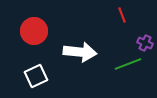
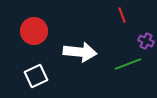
purple cross: moved 1 px right, 2 px up
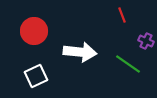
green line: rotated 56 degrees clockwise
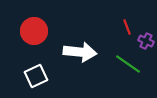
red line: moved 5 px right, 12 px down
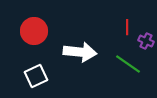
red line: rotated 21 degrees clockwise
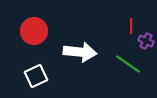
red line: moved 4 px right, 1 px up
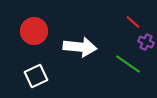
red line: moved 2 px right, 4 px up; rotated 49 degrees counterclockwise
purple cross: moved 1 px down
white arrow: moved 5 px up
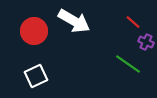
white arrow: moved 6 px left, 26 px up; rotated 24 degrees clockwise
